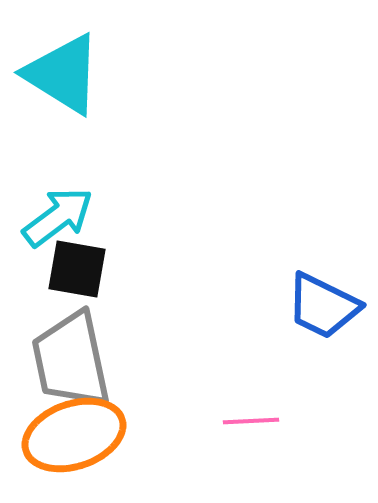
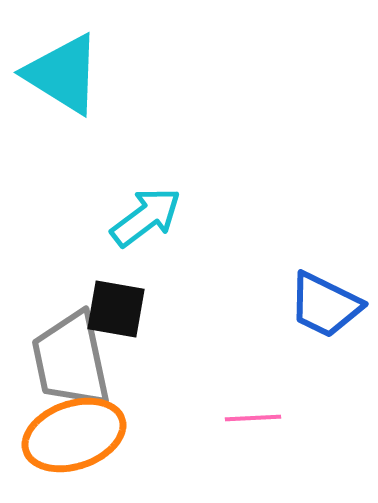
cyan arrow: moved 88 px right
black square: moved 39 px right, 40 px down
blue trapezoid: moved 2 px right, 1 px up
pink line: moved 2 px right, 3 px up
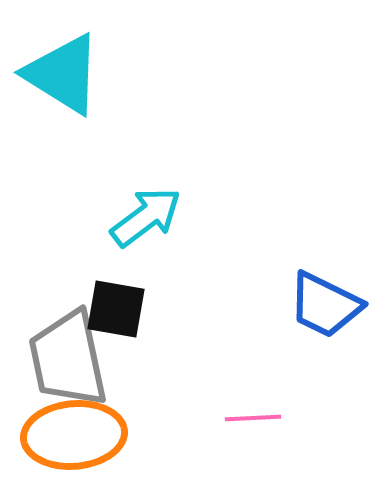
gray trapezoid: moved 3 px left, 1 px up
orange ellipse: rotated 14 degrees clockwise
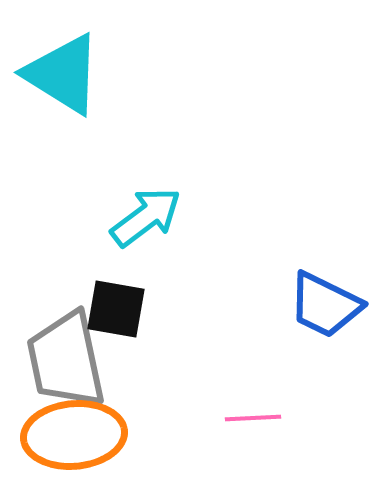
gray trapezoid: moved 2 px left, 1 px down
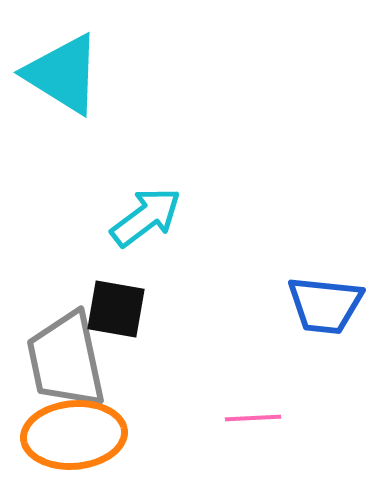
blue trapezoid: rotated 20 degrees counterclockwise
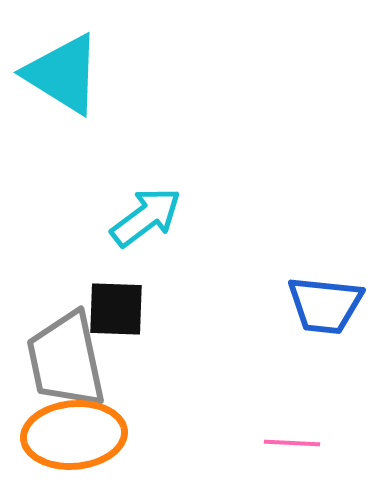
black square: rotated 8 degrees counterclockwise
pink line: moved 39 px right, 25 px down; rotated 6 degrees clockwise
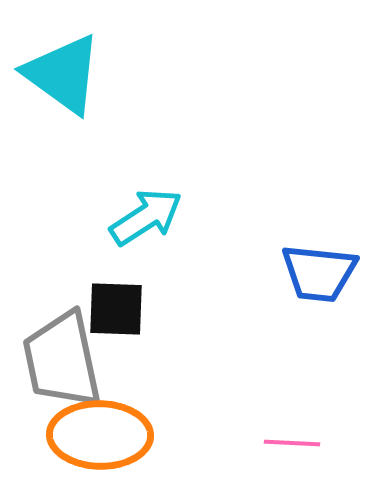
cyan triangle: rotated 4 degrees clockwise
cyan arrow: rotated 4 degrees clockwise
blue trapezoid: moved 6 px left, 32 px up
gray trapezoid: moved 4 px left
orange ellipse: moved 26 px right; rotated 6 degrees clockwise
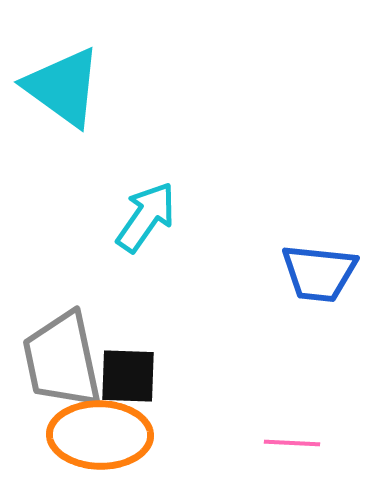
cyan triangle: moved 13 px down
cyan arrow: rotated 22 degrees counterclockwise
black square: moved 12 px right, 67 px down
